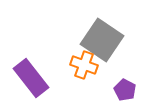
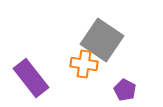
orange cross: moved 1 px up; rotated 12 degrees counterclockwise
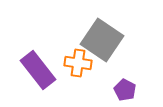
orange cross: moved 6 px left, 1 px up
purple rectangle: moved 7 px right, 8 px up
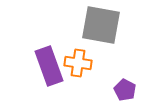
gray square: moved 1 px left, 15 px up; rotated 24 degrees counterclockwise
purple rectangle: moved 11 px right, 4 px up; rotated 18 degrees clockwise
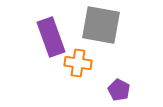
purple rectangle: moved 2 px right, 29 px up
purple pentagon: moved 6 px left
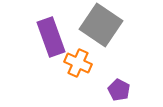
gray square: rotated 24 degrees clockwise
orange cross: rotated 16 degrees clockwise
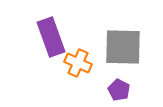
gray square: moved 22 px right, 22 px down; rotated 33 degrees counterclockwise
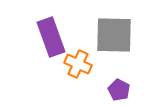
gray square: moved 9 px left, 12 px up
orange cross: moved 1 px down
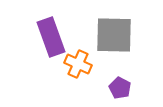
purple pentagon: moved 1 px right, 2 px up
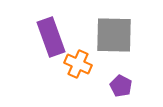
purple pentagon: moved 1 px right, 2 px up
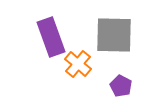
orange cross: rotated 16 degrees clockwise
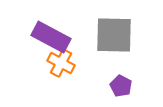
purple rectangle: rotated 42 degrees counterclockwise
orange cross: moved 17 px left, 1 px up; rotated 12 degrees counterclockwise
